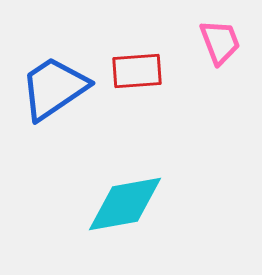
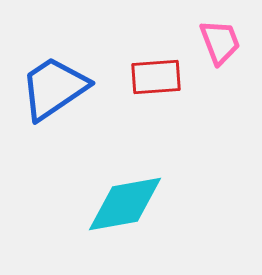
red rectangle: moved 19 px right, 6 px down
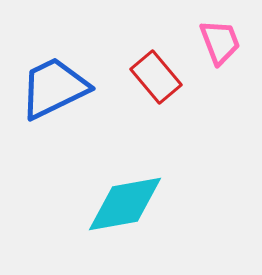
red rectangle: rotated 54 degrees clockwise
blue trapezoid: rotated 8 degrees clockwise
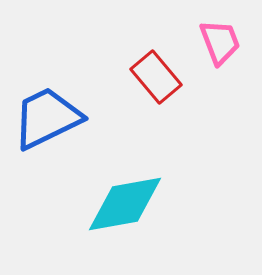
blue trapezoid: moved 7 px left, 30 px down
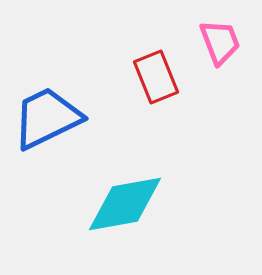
red rectangle: rotated 18 degrees clockwise
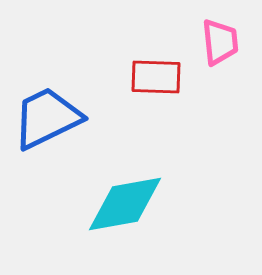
pink trapezoid: rotated 15 degrees clockwise
red rectangle: rotated 66 degrees counterclockwise
